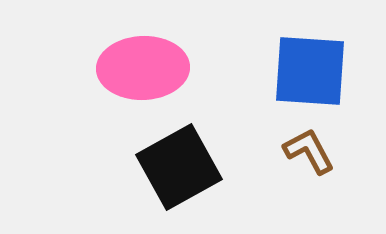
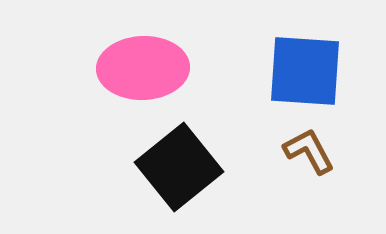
blue square: moved 5 px left
black square: rotated 10 degrees counterclockwise
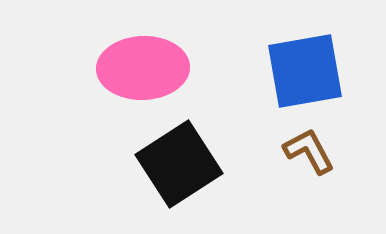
blue square: rotated 14 degrees counterclockwise
black square: moved 3 px up; rotated 6 degrees clockwise
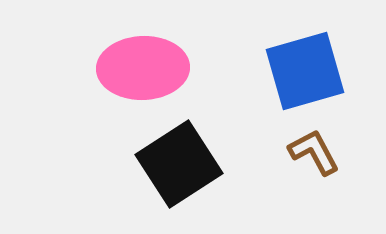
blue square: rotated 6 degrees counterclockwise
brown L-shape: moved 5 px right, 1 px down
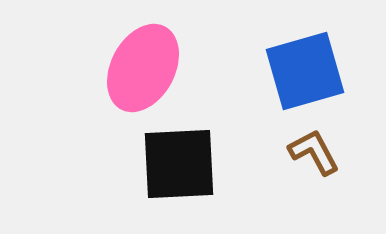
pink ellipse: rotated 60 degrees counterclockwise
black square: rotated 30 degrees clockwise
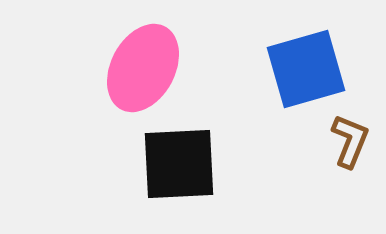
blue square: moved 1 px right, 2 px up
brown L-shape: moved 36 px right, 11 px up; rotated 50 degrees clockwise
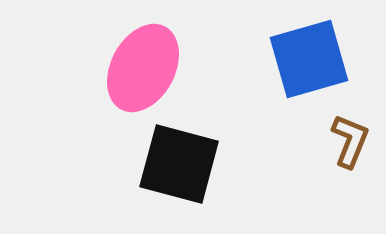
blue square: moved 3 px right, 10 px up
black square: rotated 18 degrees clockwise
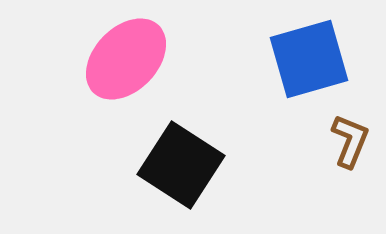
pink ellipse: moved 17 px left, 9 px up; rotated 16 degrees clockwise
black square: moved 2 px right, 1 px down; rotated 18 degrees clockwise
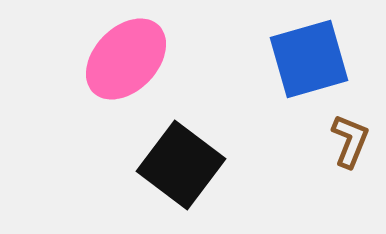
black square: rotated 4 degrees clockwise
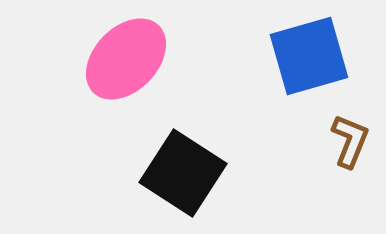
blue square: moved 3 px up
black square: moved 2 px right, 8 px down; rotated 4 degrees counterclockwise
